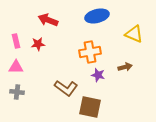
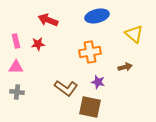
yellow triangle: rotated 18 degrees clockwise
purple star: moved 7 px down
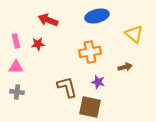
brown L-shape: moved 1 px right, 1 px up; rotated 140 degrees counterclockwise
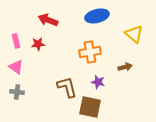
pink triangle: rotated 35 degrees clockwise
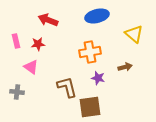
pink triangle: moved 15 px right
purple star: moved 4 px up
brown square: rotated 20 degrees counterclockwise
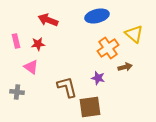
orange cross: moved 18 px right, 4 px up; rotated 25 degrees counterclockwise
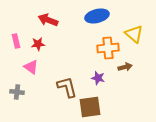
orange cross: rotated 30 degrees clockwise
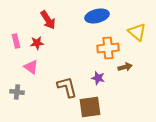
red arrow: rotated 144 degrees counterclockwise
yellow triangle: moved 3 px right, 2 px up
red star: moved 1 px left, 1 px up
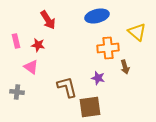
red star: moved 1 px right, 2 px down; rotated 16 degrees clockwise
brown arrow: rotated 88 degrees clockwise
